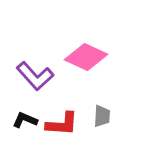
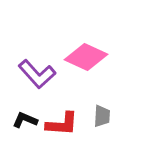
purple L-shape: moved 2 px right, 2 px up
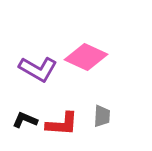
purple L-shape: moved 1 px right, 5 px up; rotated 18 degrees counterclockwise
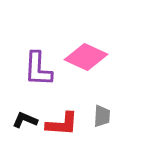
purple L-shape: rotated 63 degrees clockwise
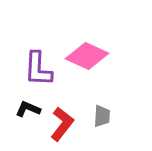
pink diamond: moved 1 px right, 1 px up
black L-shape: moved 3 px right, 11 px up
red L-shape: rotated 56 degrees counterclockwise
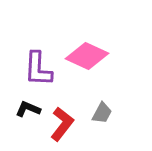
gray trapezoid: moved 3 px up; rotated 25 degrees clockwise
